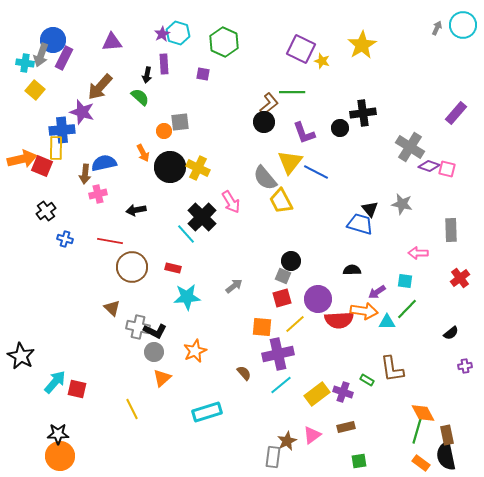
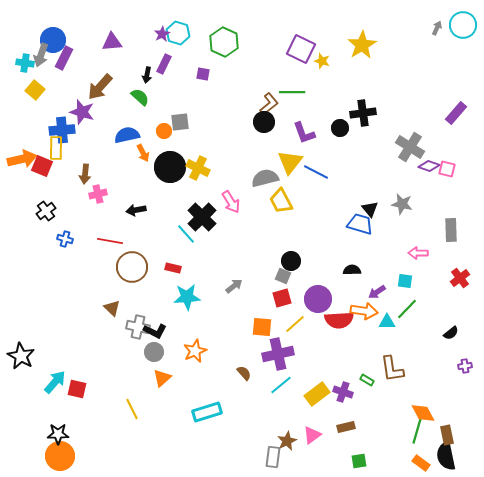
purple rectangle at (164, 64): rotated 30 degrees clockwise
blue semicircle at (104, 163): moved 23 px right, 28 px up
gray semicircle at (265, 178): rotated 116 degrees clockwise
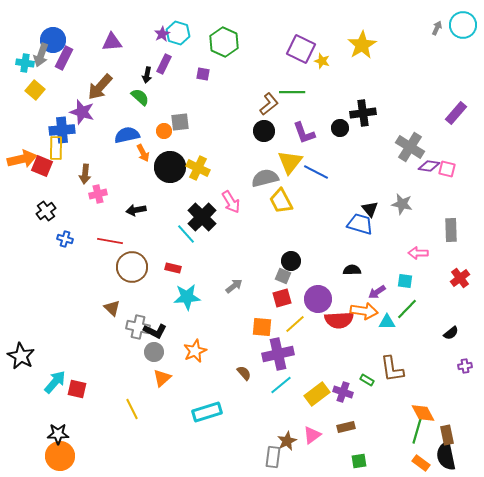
black circle at (264, 122): moved 9 px down
purple diamond at (429, 166): rotated 10 degrees counterclockwise
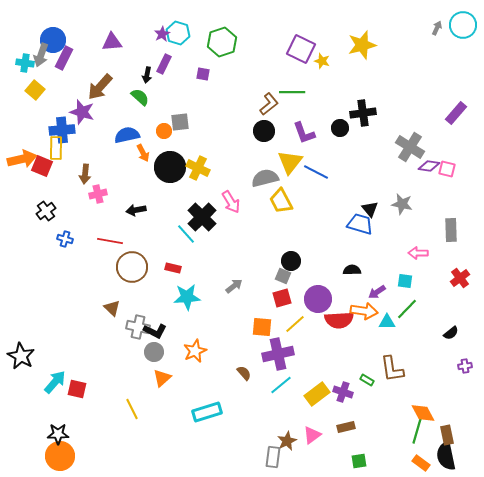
green hexagon at (224, 42): moved 2 px left; rotated 16 degrees clockwise
yellow star at (362, 45): rotated 16 degrees clockwise
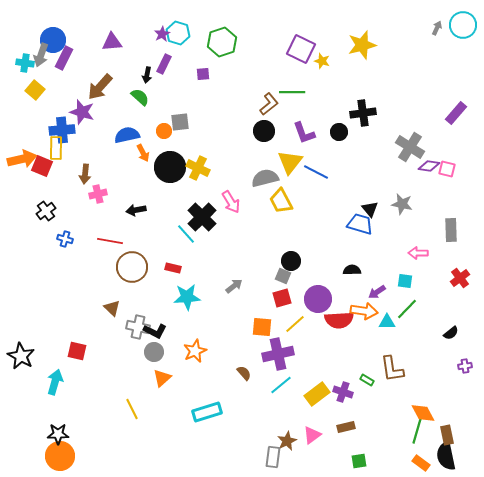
purple square at (203, 74): rotated 16 degrees counterclockwise
black circle at (340, 128): moved 1 px left, 4 px down
cyan arrow at (55, 382): rotated 25 degrees counterclockwise
red square at (77, 389): moved 38 px up
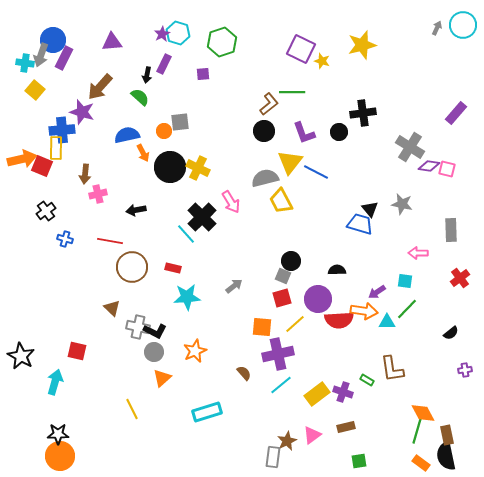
black semicircle at (352, 270): moved 15 px left
purple cross at (465, 366): moved 4 px down
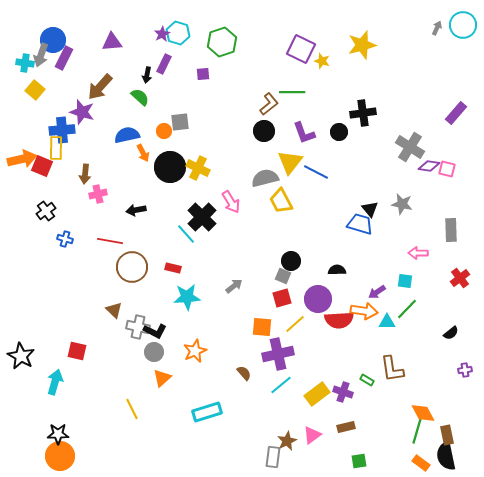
brown triangle at (112, 308): moved 2 px right, 2 px down
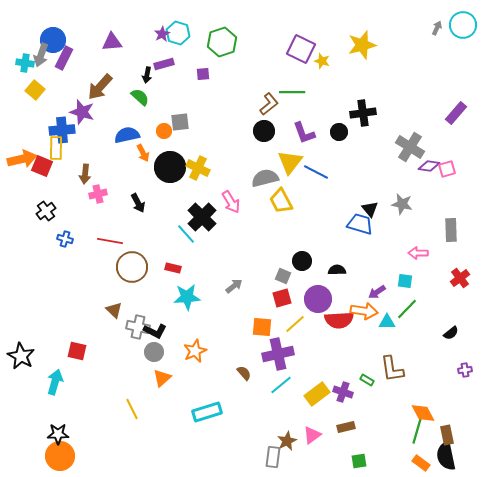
purple rectangle at (164, 64): rotated 48 degrees clockwise
pink square at (447, 169): rotated 30 degrees counterclockwise
black arrow at (136, 210): moved 2 px right, 7 px up; rotated 108 degrees counterclockwise
black circle at (291, 261): moved 11 px right
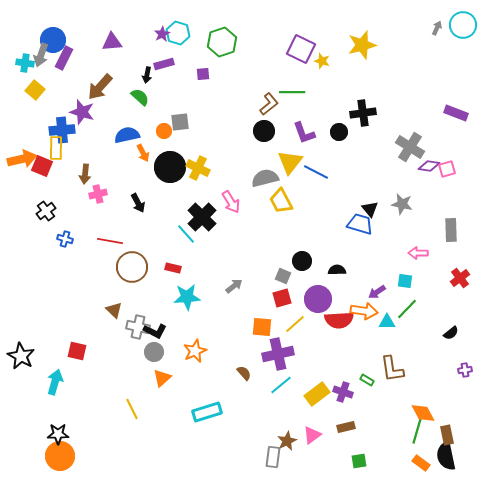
purple rectangle at (456, 113): rotated 70 degrees clockwise
